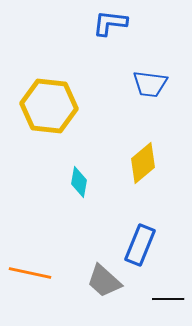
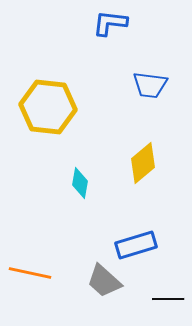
blue trapezoid: moved 1 px down
yellow hexagon: moved 1 px left, 1 px down
cyan diamond: moved 1 px right, 1 px down
blue rectangle: moved 4 px left; rotated 51 degrees clockwise
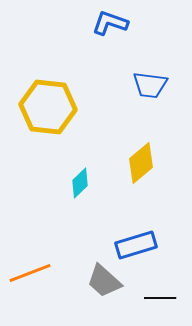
blue L-shape: rotated 12 degrees clockwise
yellow diamond: moved 2 px left
cyan diamond: rotated 36 degrees clockwise
orange line: rotated 33 degrees counterclockwise
black line: moved 8 px left, 1 px up
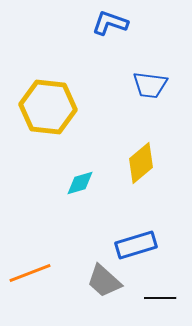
cyan diamond: rotated 28 degrees clockwise
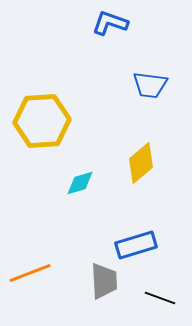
yellow hexagon: moved 6 px left, 14 px down; rotated 10 degrees counterclockwise
gray trapezoid: rotated 135 degrees counterclockwise
black line: rotated 20 degrees clockwise
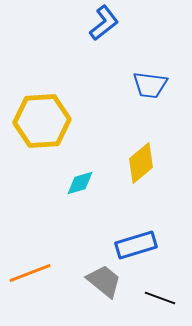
blue L-shape: moved 6 px left; rotated 123 degrees clockwise
gray trapezoid: rotated 48 degrees counterclockwise
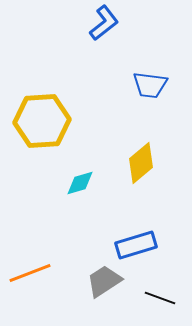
gray trapezoid: rotated 72 degrees counterclockwise
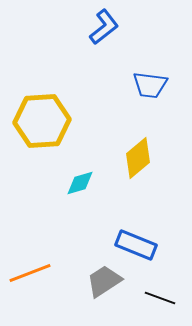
blue L-shape: moved 4 px down
yellow diamond: moved 3 px left, 5 px up
blue rectangle: rotated 39 degrees clockwise
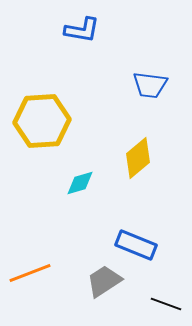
blue L-shape: moved 22 px left, 3 px down; rotated 48 degrees clockwise
black line: moved 6 px right, 6 px down
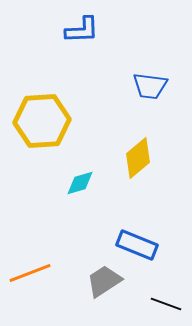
blue L-shape: rotated 12 degrees counterclockwise
blue trapezoid: moved 1 px down
blue rectangle: moved 1 px right
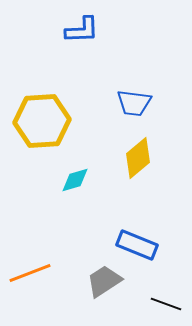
blue trapezoid: moved 16 px left, 17 px down
cyan diamond: moved 5 px left, 3 px up
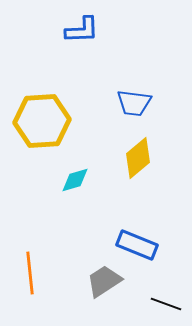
orange line: rotated 75 degrees counterclockwise
